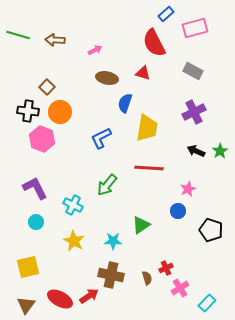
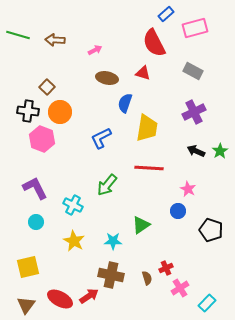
pink star: rotated 21 degrees counterclockwise
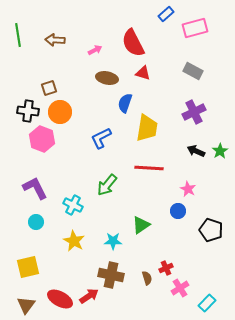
green line: rotated 65 degrees clockwise
red semicircle: moved 21 px left
brown square: moved 2 px right, 1 px down; rotated 28 degrees clockwise
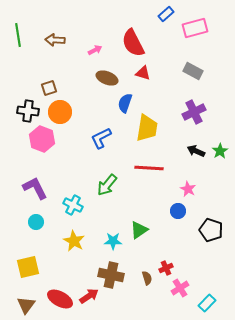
brown ellipse: rotated 10 degrees clockwise
green triangle: moved 2 px left, 5 px down
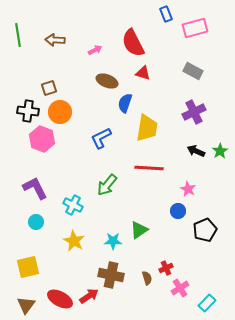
blue rectangle: rotated 70 degrees counterclockwise
brown ellipse: moved 3 px down
black pentagon: moved 6 px left; rotated 30 degrees clockwise
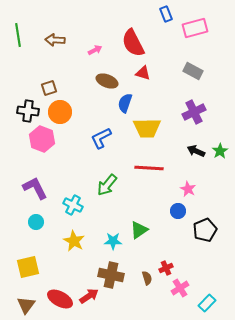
yellow trapezoid: rotated 80 degrees clockwise
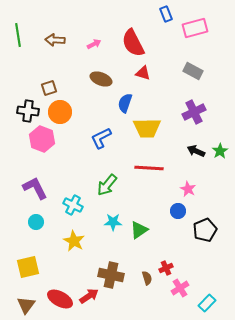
pink arrow: moved 1 px left, 6 px up
brown ellipse: moved 6 px left, 2 px up
cyan star: moved 19 px up
